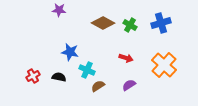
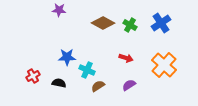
blue cross: rotated 18 degrees counterclockwise
blue star: moved 3 px left, 5 px down; rotated 12 degrees counterclockwise
black semicircle: moved 6 px down
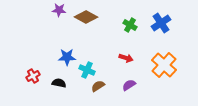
brown diamond: moved 17 px left, 6 px up
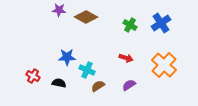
red cross: rotated 32 degrees counterclockwise
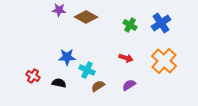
orange cross: moved 4 px up
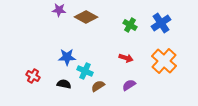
cyan cross: moved 2 px left, 1 px down
black semicircle: moved 5 px right, 1 px down
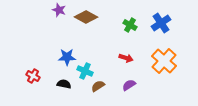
purple star: rotated 16 degrees clockwise
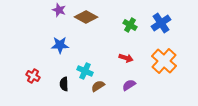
blue star: moved 7 px left, 12 px up
black semicircle: rotated 104 degrees counterclockwise
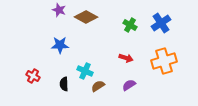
orange cross: rotated 30 degrees clockwise
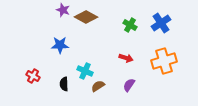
purple star: moved 4 px right
purple semicircle: rotated 24 degrees counterclockwise
